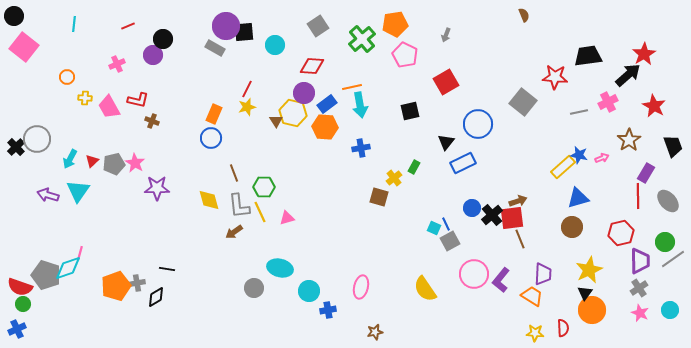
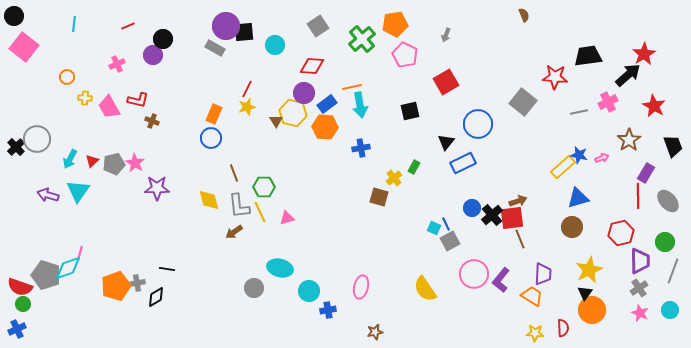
gray line at (673, 259): moved 12 px down; rotated 35 degrees counterclockwise
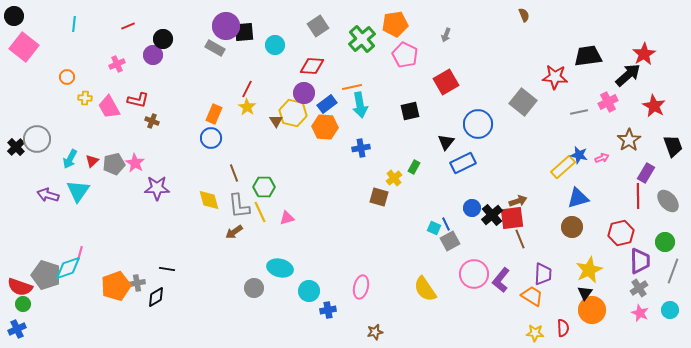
yellow star at (247, 107): rotated 24 degrees counterclockwise
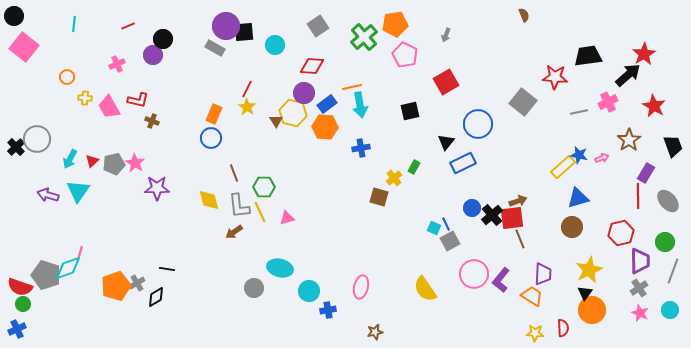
green cross at (362, 39): moved 2 px right, 2 px up
gray cross at (137, 283): rotated 21 degrees counterclockwise
